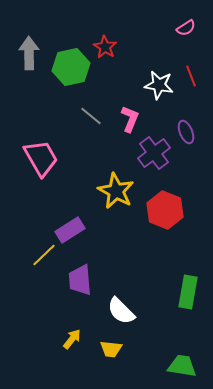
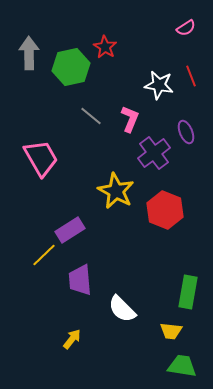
white semicircle: moved 1 px right, 2 px up
yellow trapezoid: moved 60 px right, 18 px up
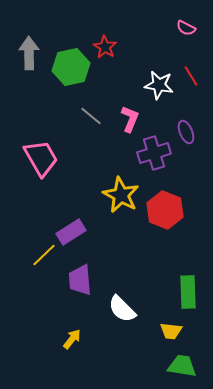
pink semicircle: rotated 60 degrees clockwise
red line: rotated 10 degrees counterclockwise
purple cross: rotated 20 degrees clockwise
yellow star: moved 5 px right, 4 px down
purple rectangle: moved 1 px right, 2 px down
green rectangle: rotated 12 degrees counterclockwise
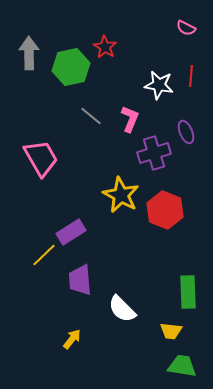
red line: rotated 35 degrees clockwise
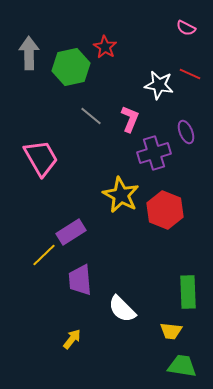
red line: moved 1 px left, 2 px up; rotated 70 degrees counterclockwise
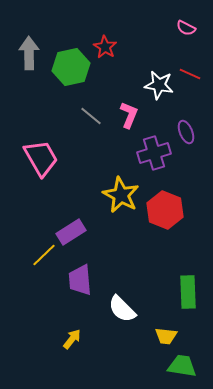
pink L-shape: moved 1 px left, 4 px up
yellow trapezoid: moved 5 px left, 5 px down
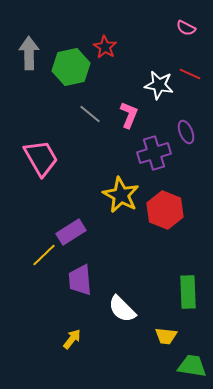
gray line: moved 1 px left, 2 px up
green trapezoid: moved 10 px right
